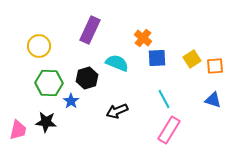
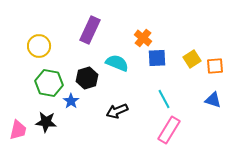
green hexagon: rotated 8 degrees clockwise
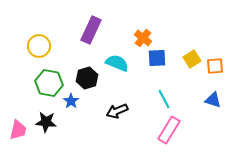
purple rectangle: moved 1 px right
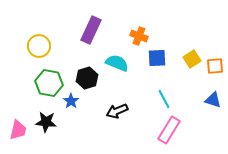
orange cross: moved 4 px left, 2 px up; rotated 18 degrees counterclockwise
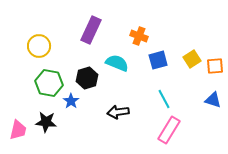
blue square: moved 1 px right, 2 px down; rotated 12 degrees counterclockwise
black arrow: moved 1 px right, 1 px down; rotated 15 degrees clockwise
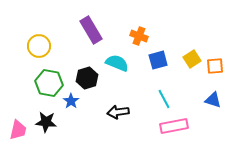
purple rectangle: rotated 56 degrees counterclockwise
pink rectangle: moved 5 px right, 4 px up; rotated 48 degrees clockwise
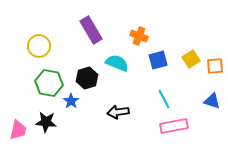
yellow square: moved 1 px left
blue triangle: moved 1 px left, 1 px down
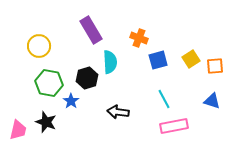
orange cross: moved 2 px down
cyan semicircle: moved 7 px left, 1 px up; rotated 65 degrees clockwise
black arrow: rotated 15 degrees clockwise
black star: rotated 15 degrees clockwise
